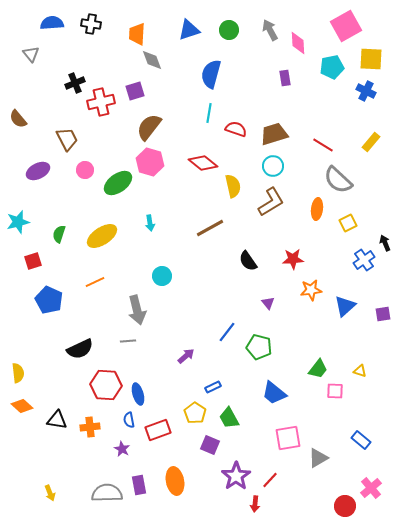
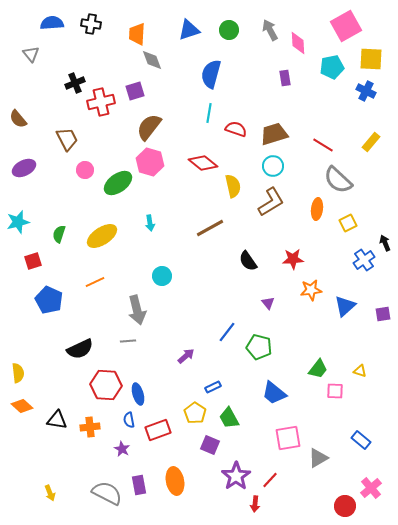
purple ellipse at (38, 171): moved 14 px left, 3 px up
gray semicircle at (107, 493): rotated 28 degrees clockwise
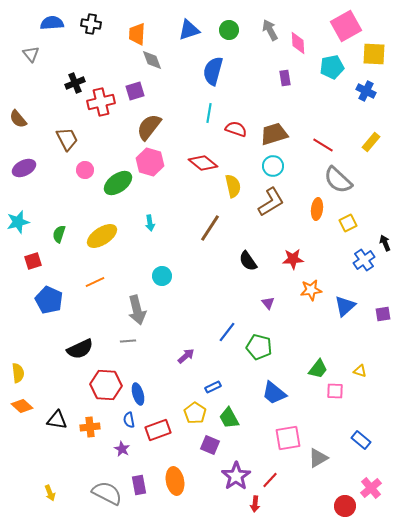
yellow square at (371, 59): moved 3 px right, 5 px up
blue semicircle at (211, 74): moved 2 px right, 3 px up
brown line at (210, 228): rotated 28 degrees counterclockwise
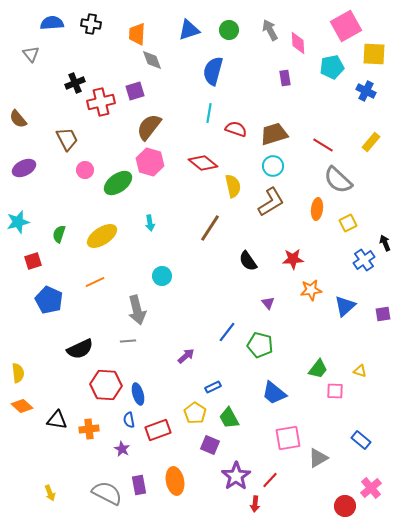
green pentagon at (259, 347): moved 1 px right, 2 px up
orange cross at (90, 427): moved 1 px left, 2 px down
